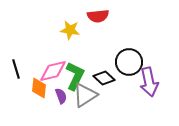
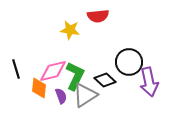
black diamond: moved 1 px right, 2 px down
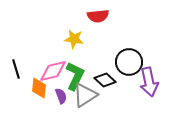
yellow star: moved 4 px right, 9 px down
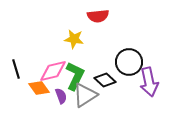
orange diamond: rotated 40 degrees counterclockwise
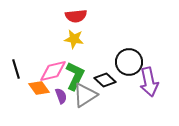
red semicircle: moved 22 px left
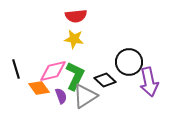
gray triangle: moved 1 px down
